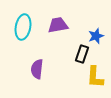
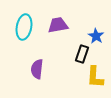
cyan ellipse: moved 1 px right
blue star: rotated 21 degrees counterclockwise
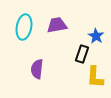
purple trapezoid: moved 1 px left
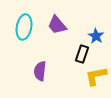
purple trapezoid: rotated 120 degrees counterclockwise
purple semicircle: moved 3 px right, 2 px down
yellow L-shape: moved 1 px right, 1 px up; rotated 75 degrees clockwise
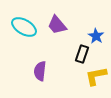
cyan ellipse: rotated 70 degrees counterclockwise
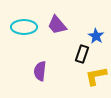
cyan ellipse: rotated 30 degrees counterclockwise
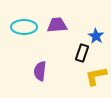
purple trapezoid: rotated 125 degrees clockwise
black rectangle: moved 1 px up
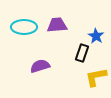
purple semicircle: moved 5 px up; rotated 66 degrees clockwise
yellow L-shape: moved 1 px down
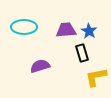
purple trapezoid: moved 9 px right, 5 px down
blue star: moved 7 px left, 5 px up
black rectangle: rotated 36 degrees counterclockwise
